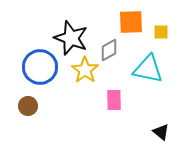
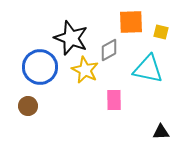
yellow square: rotated 14 degrees clockwise
yellow star: rotated 8 degrees counterclockwise
black triangle: rotated 42 degrees counterclockwise
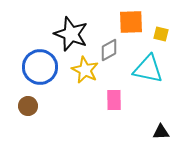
yellow square: moved 2 px down
black star: moved 4 px up
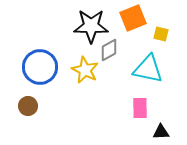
orange square: moved 2 px right, 4 px up; rotated 20 degrees counterclockwise
black star: moved 20 px right, 8 px up; rotated 20 degrees counterclockwise
pink rectangle: moved 26 px right, 8 px down
